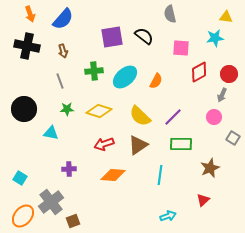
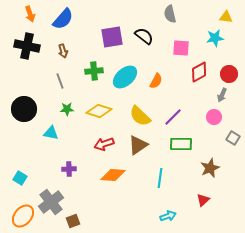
cyan line: moved 3 px down
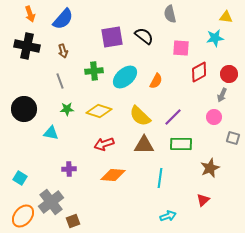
gray square: rotated 16 degrees counterclockwise
brown triangle: moved 6 px right; rotated 35 degrees clockwise
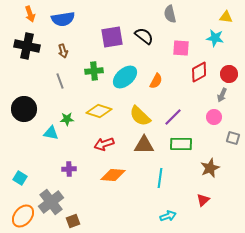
blue semicircle: rotated 40 degrees clockwise
cyan star: rotated 18 degrees clockwise
green star: moved 10 px down
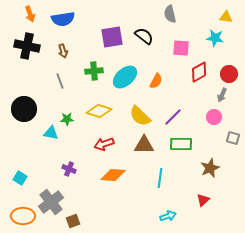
purple cross: rotated 24 degrees clockwise
orange ellipse: rotated 50 degrees clockwise
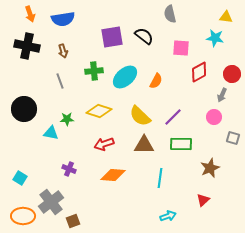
red circle: moved 3 px right
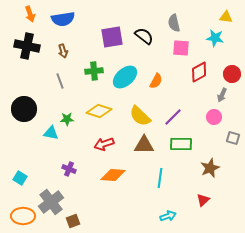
gray semicircle: moved 4 px right, 9 px down
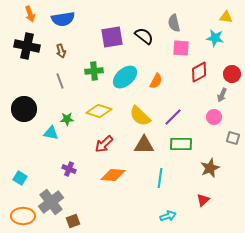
brown arrow: moved 2 px left
red arrow: rotated 24 degrees counterclockwise
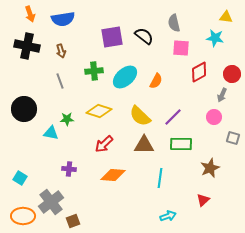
purple cross: rotated 16 degrees counterclockwise
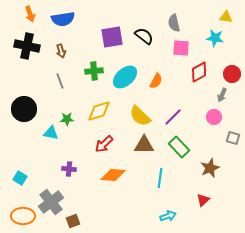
yellow diamond: rotated 35 degrees counterclockwise
green rectangle: moved 2 px left, 3 px down; rotated 45 degrees clockwise
